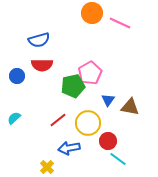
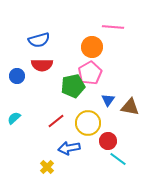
orange circle: moved 34 px down
pink line: moved 7 px left, 4 px down; rotated 20 degrees counterclockwise
red line: moved 2 px left, 1 px down
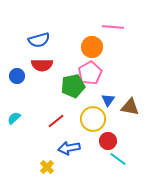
yellow circle: moved 5 px right, 4 px up
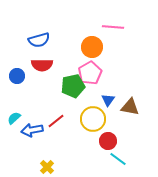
blue arrow: moved 37 px left, 18 px up
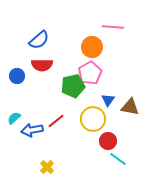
blue semicircle: rotated 25 degrees counterclockwise
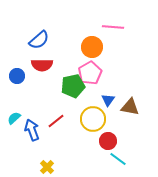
blue arrow: rotated 80 degrees clockwise
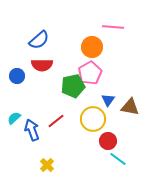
yellow cross: moved 2 px up
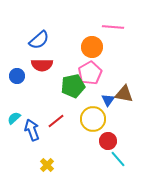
brown triangle: moved 6 px left, 13 px up
cyan line: rotated 12 degrees clockwise
